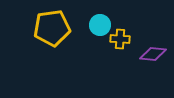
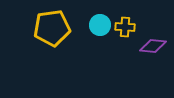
yellow cross: moved 5 px right, 12 px up
purple diamond: moved 8 px up
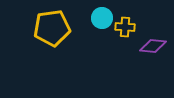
cyan circle: moved 2 px right, 7 px up
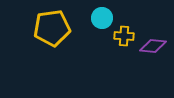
yellow cross: moved 1 px left, 9 px down
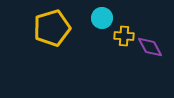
yellow pentagon: rotated 9 degrees counterclockwise
purple diamond: moved 3 px left, 1 px down; rotated 56 degrees clockwise
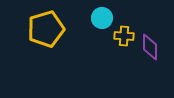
yellow pentagon: moved 6 px left, 1 px down
purple diamond: rotated 28 degrees clockwise
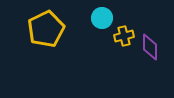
yellow pentagon: rotated 9 degrees counterclockwise
yellow cross: rotated 18 degrees counterclockwise
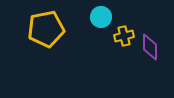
cyan circle: moved 1 px left, 1 px up
yellow pentagon: rotated 15 degrees clockwise
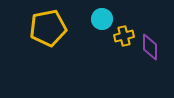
cyan circle: moved 1 px right, 2 px down
yellow pentagon: moved 2 px right, 1 px up
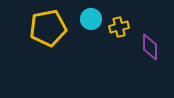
cyan circle: moved 11 px left
yellow cross: moved 5 px left, 9 px up
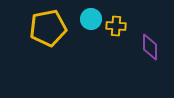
yellow cross: moved 3 px left, 1 px up; rotated 18 degrees clockwise
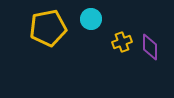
yellow cross: moved 6 px right, 16 px down; rotated 24 degrees counterclockwise
